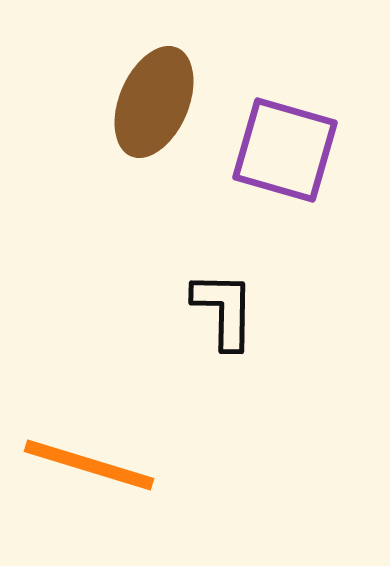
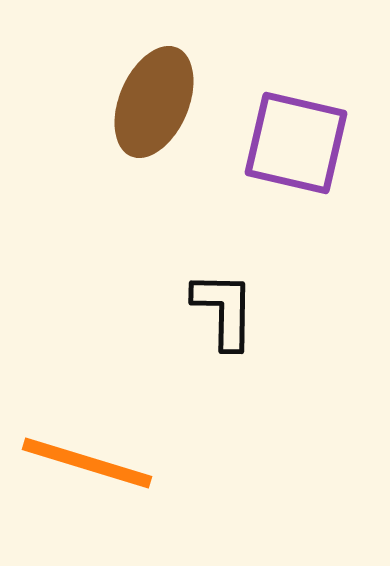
purple square: moved 11 px right, 7 px up; rotated 3 degrees counterclockwise
orange line: moved 2 px left, 2 px up
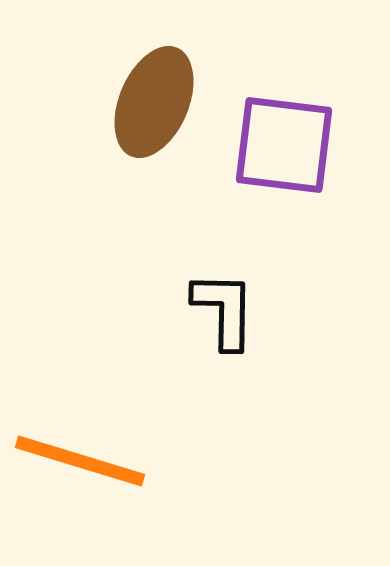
purple square: moved 12 px left, 2 px down; rotated 6 degrees counterclockwise
orange line: moved 7 px left, 2 px up
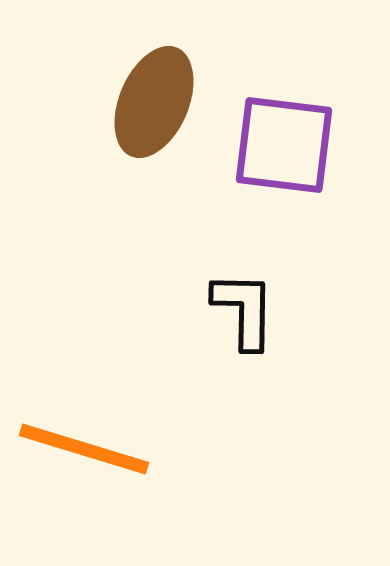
black L-shape: moved 20 px right
orange line: moved 4 px right, 12 px up
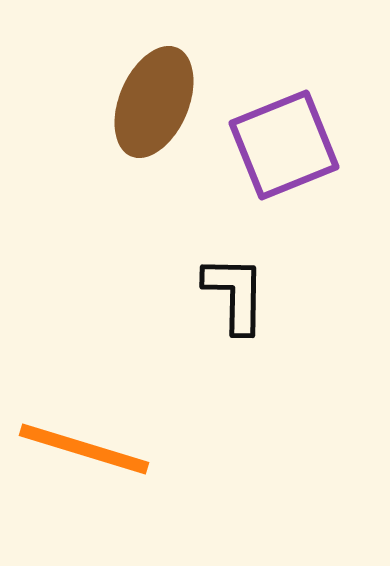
purple square: rotated 29 degrees counterclockwise
black L-shape: moved 9 px left, 16 px up
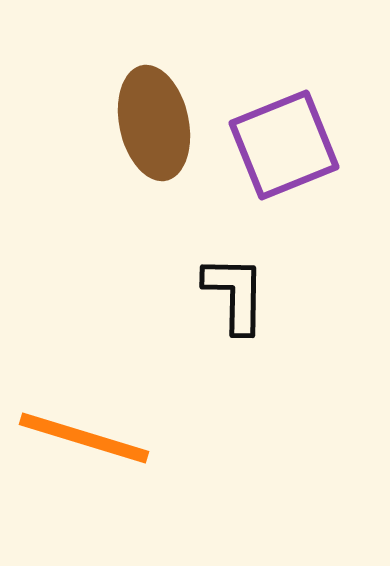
brown ellipse: moved 21 px down; rotated 35 degrees counterclockwise
orange line: moved 11 px up
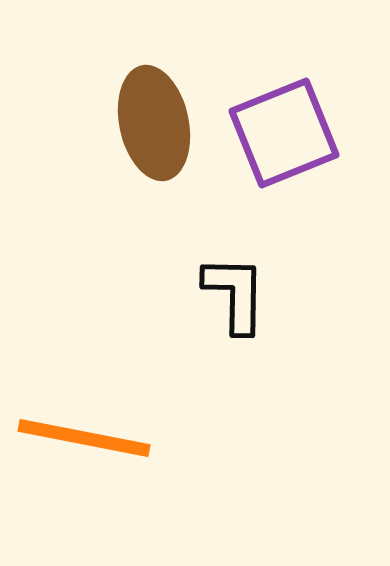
purple square: moved 12 px up
orange line: rotated 6 degrees counterclockwise
